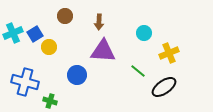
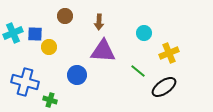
blue square: rotated 35 degrees clockwise
green cross: moved 1 px up
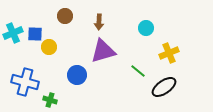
cyan circle: moved 2 px right, 5 px up
purple triangle: rotated 20 degrees counterclockwise
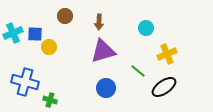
yellow cross: moved 2 px left, 1 px down
blue circle: moved 29 px right, 13 px down
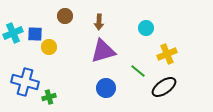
green cross: moved 1 px left, 3 px up; rotated 32 degrees counterclockwise
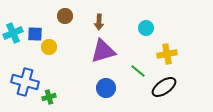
yellow cross: rotated 12 degrees clockwise
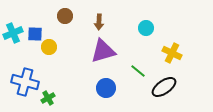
yellow cross: moved 5 px right, 1 px up; rotated 36 degrees clockwise
green cross: moved 1 px left, 1 px down; rotated 16 degrees counterclockwise
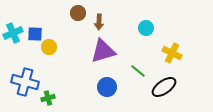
brown circle: moved 13 px right, 3 px up
blue circle: moved 1 px right, 1 px up
green cross: rotated 16 degrees clockwise
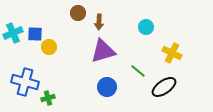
cyan circle: moved 1 px up
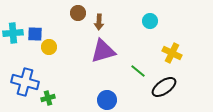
cyan circle: moved 4 px right, 6 px up
cyan cross: rotated 18 degrees clockwise
blue circle: moved 13 px down
